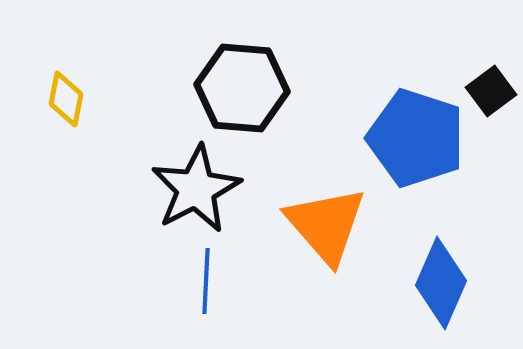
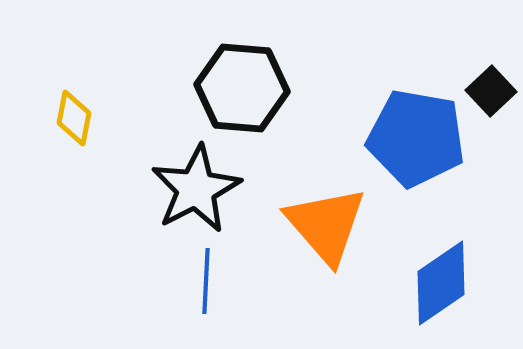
black square: rotated 6 degrees counterclockwise
yellow diamond: moved 8 px right, 19 px down
blue pentagon: rotated 8 degrees counterclockwise
blue diamond: rotated 32 degrees clockwise
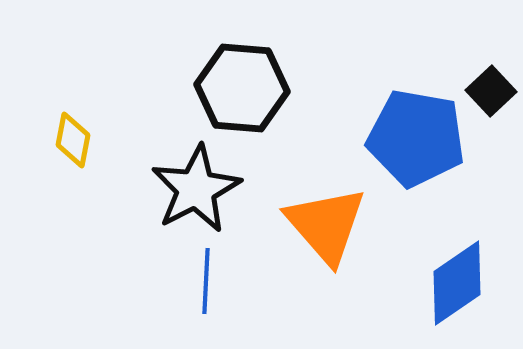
yellow diamond: moved 1 px left, 22 px down
blue diamond: moved 16 px right
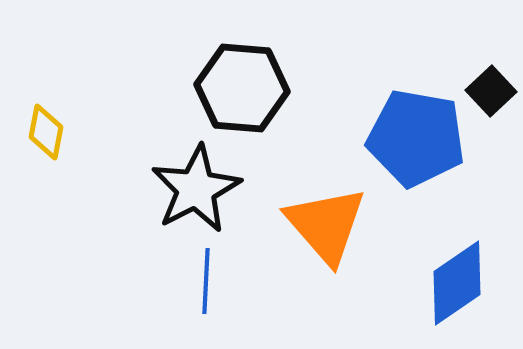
yellow diamond: moved 27 px left, 8 px up
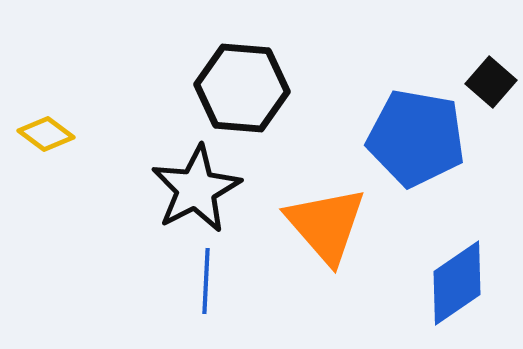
black square: moved 9 px up; rotated 6 degrees counterclockwise
yellow diamond: moved 2 px down; rotated 64 degrees counterclockwise
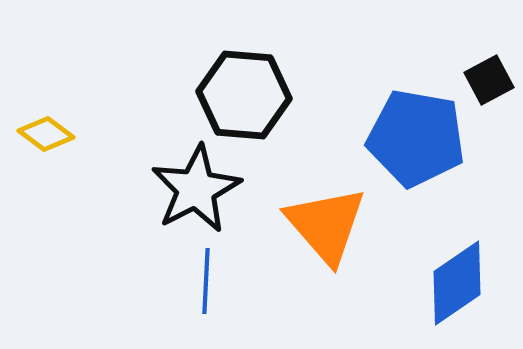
black square: moved 2 px left, 2 px up; rotated 21 degrees clockwise
black hexagon: moved 2 px right, 7 px down
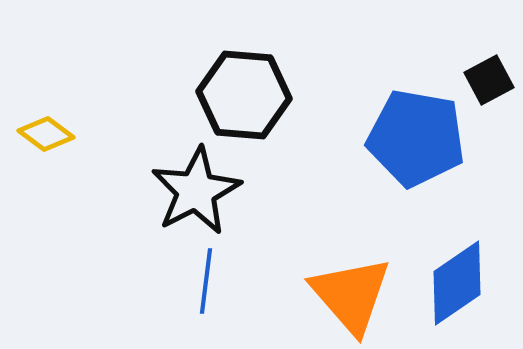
black star: moved 2 px down
orange triangle: moved 25 px right, 70 px down
blue line: rotated 4 degrees clockwise
